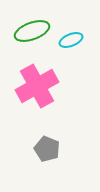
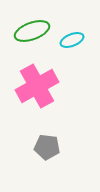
cyan ellipse: moved 1 px right
gray pentagon: moved 2 px up; rotated 15 degrees counterclockwise
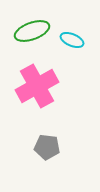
cyan ellipse: rotated 45 degrees clockwise
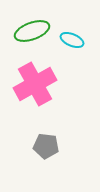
pink cross: moved 2 px left, 2 px up
gray pentagon: moved 1 px left, 1 px up
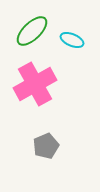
green ellipse: rotated 24 degrees counterclockwise
gray pentagon: rotated 30 degrees counterclockwise
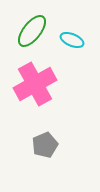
green ellipse: rotated 8 degrees counterclockwise
gray pentagon: moved 1 px left, 1 px up
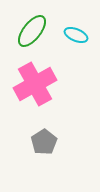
cyan ellipse: moved 4 px right, 5 px up
gray pentagon: moved 1 px left, 3 px up; rotated 10 degrees counterclockwise
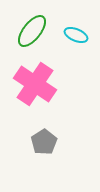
pink cross: rotated 27 degrees counterclockwise
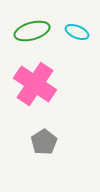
green ellipse: rotated 36 degrees clockwise
cyan ellipse: moved 1 px right, 3 px up
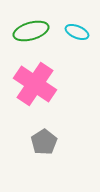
green ellipse: moved 1 px left
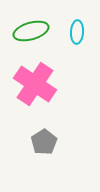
cyan ellipse: rotated 70 degrees clockwise
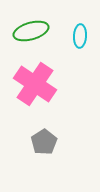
cyan ellipse: moved 3 px right, 4 px down
